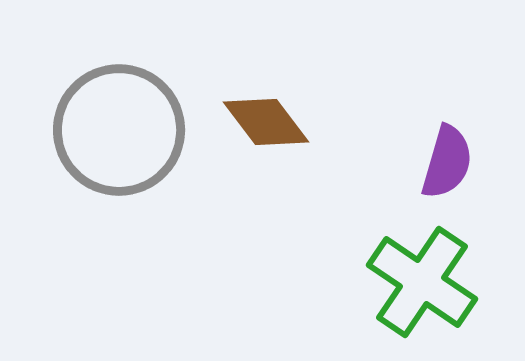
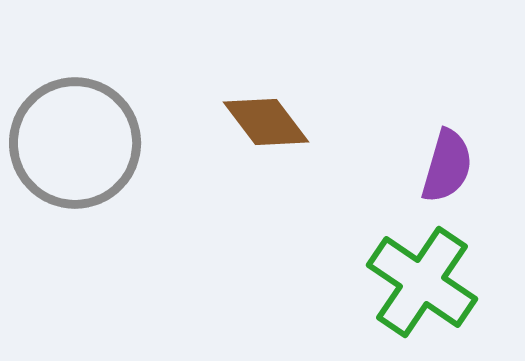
gray circle: moved 44 px left, 13 px down
purple semicircle: moved 4 px down
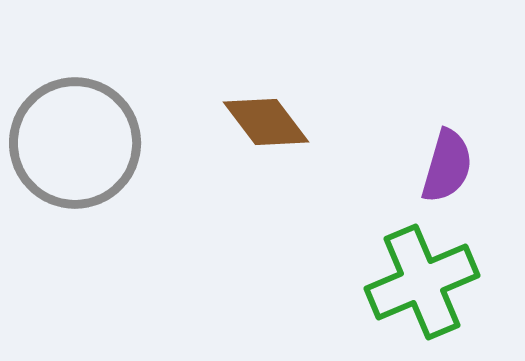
green cross: rotated 33 degrees clockwise
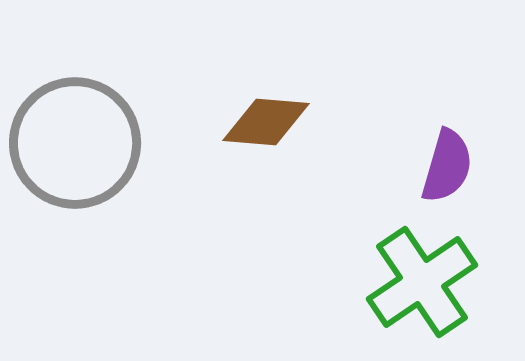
brown diamond: rotated 48 degrees counterclockwise
green cross: rotated 11 degrees counterclockwise
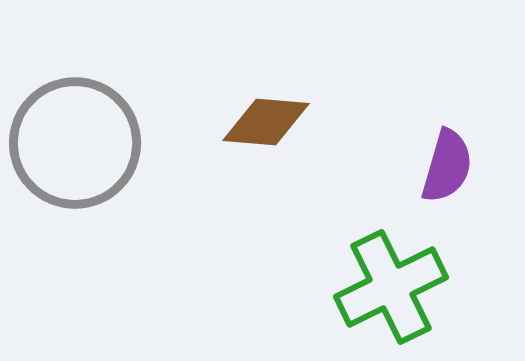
green cross: moved 31 px left, 5 px down; rotated 8 degrees clockwise
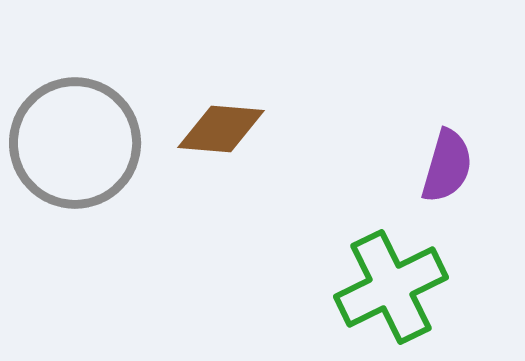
brown diamond: moved 45 px left, 7 px down
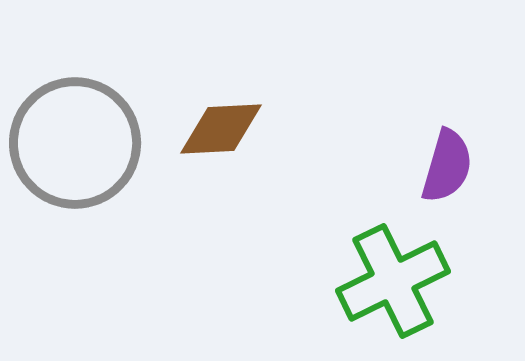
brown diamond: rotated 8 degrees counterclockwise
green cross: moved 2 px right, 6 px up
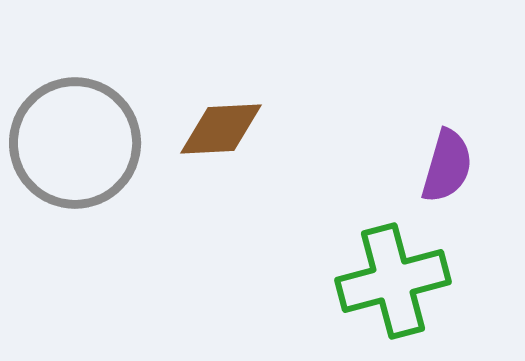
green cross: rotated 11 degrees clockwise
